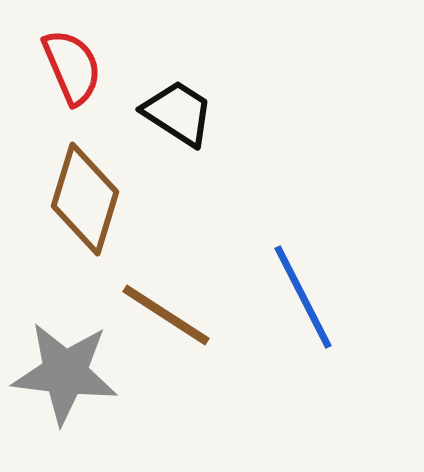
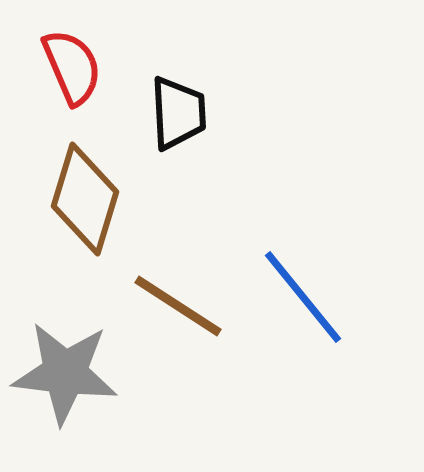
black trapezoid: rotated 54 degrees clockwise
blue line: rotated 12 degrees counterclockwise
brown line: moved 12 px right, 9 px up
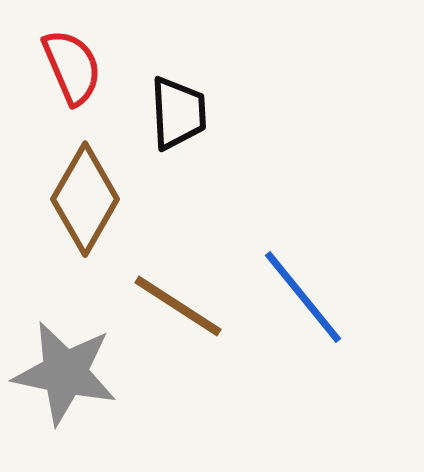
brown diamond: rotated 13 degrees clockwise
gray star: rotated 5 degrees clockwise
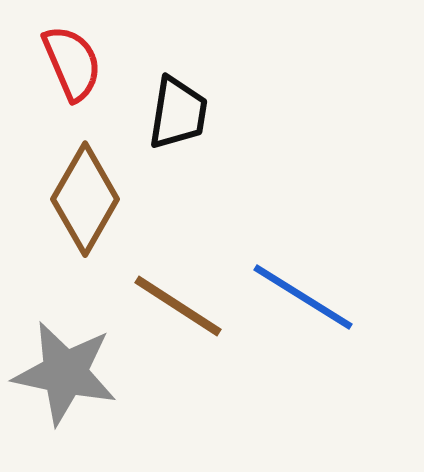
red semicircle: moved 4 px up
black trapezoid: rotated 12 degrees clockwise
blue line: rotated 19 degrees counterclockwise
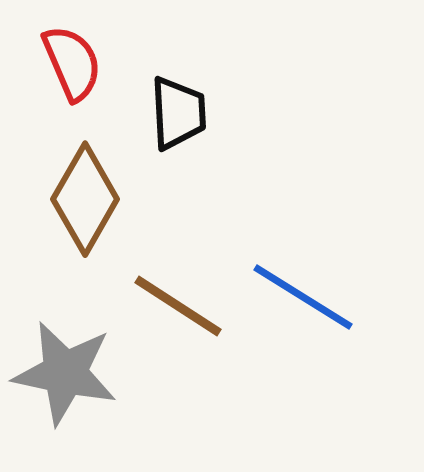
black trapezoid: rotated 12 degrees counterclockwise
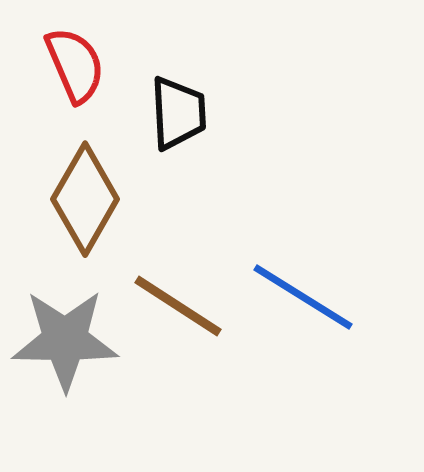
red semicircle: moved 3 px right, 2 px down
gray star: moved 33 px up; rotated 11 degrees counterclockwise
